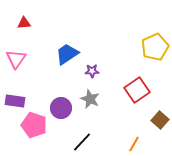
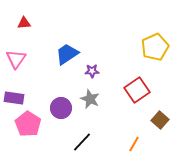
purple rectangle: moved 1 px left, 3 px up
pink pentagon: moved 6 px left, 1 px up; rotated 15 degrees clockwise
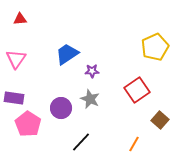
red triangle: moved 4 px left, 4 px up
black line: moved 1 px left
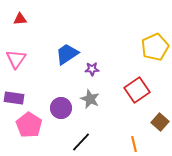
purple star: moved 2 px up
brown square: moved 2 px down
pink pentagon: moved 1 px right, 1 px down
orange line: rotated 42 degrees counterclockwise
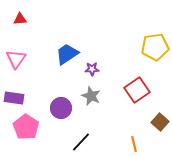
yellow pentagon: rotated 16 degrees clockwise
gray star: moved 1 px right, 3 px up
pink pentagon: moved 3 px left, 2 px down
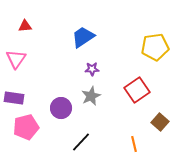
red triangle: moved 5 px right, 7 px down
blue trapezoid: moved 16 px right, 17 px up
gray star: rotated 24 degrees clockwise
pink pentagon: rotated 25 degrees clockwise
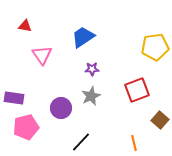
red triangle: rotated 16 degrees clockwise
pink triangle: moved 26 px right, 4 px up; rotated 10 degrees counterclockwise
red square: rotated 15 degrees clockwise
brown square: moved 2 px up
orange line: moved 1 px up
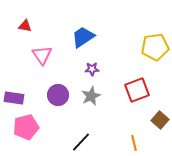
purple circle: moved 3 px left, 13 px up
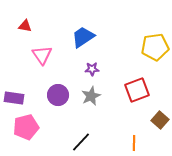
orange line: rotated 14 degrees clockwise
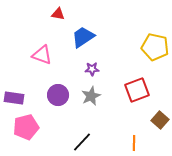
red triangle: moved 33 px right, 12 px up
yellow pentagon: rotated 20 degrees clockwise
pink triangle: rotated 35 degrees counterclockwise
black line: moved 1 px right
